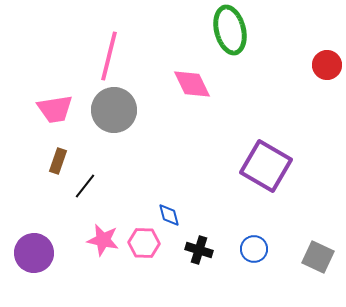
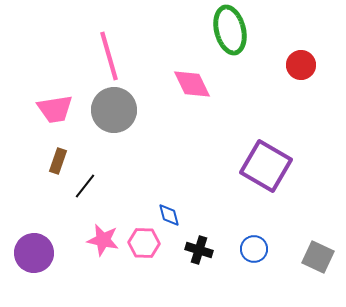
pink line: rotated 30 degrees counterclockwise
red circle: moved 26 px left
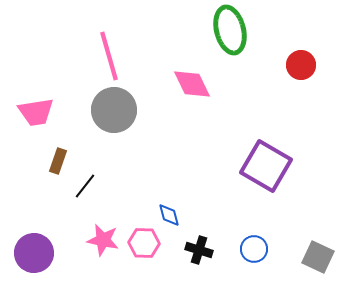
pink trapezoid: moved 19 px left, 3 px down
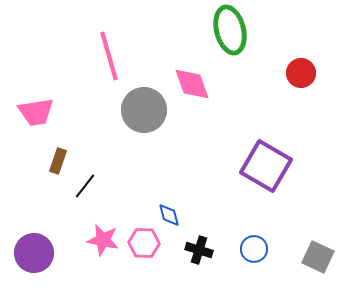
red circle: moved 8 px down
pink diamond: rotated 6 degrees clockwise
gray circle: moved 30 px right
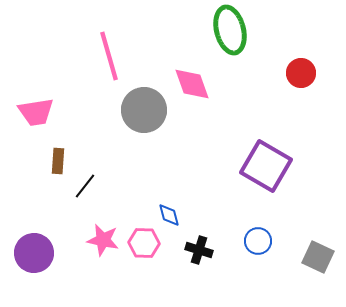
brown rectangle: rotated 15 degrees counterclockwise
blue circle: moved 4 px right, 8 px up
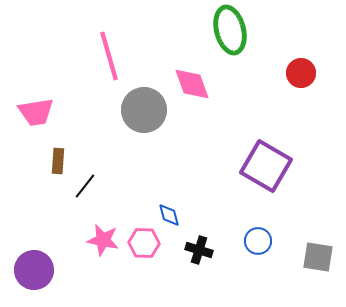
purple circle: moved 17 px down
gray square: rotated 16 degrees counterclockwise
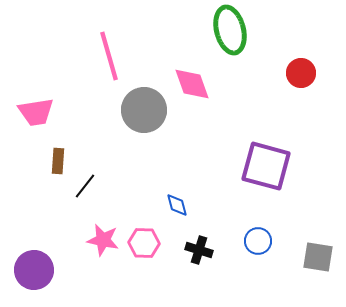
purple square: rotated 15 degrees counterclockwise
blue diamond: moved 8 px right, 10 px up
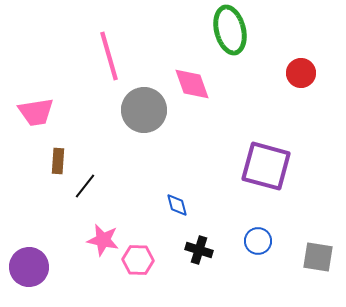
pink hexagon: moved 6 px left, 17 px down
purple circle: moved 5 px left, 3 px up
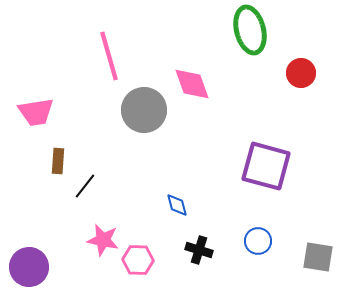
green ellipse: moved 20 px right
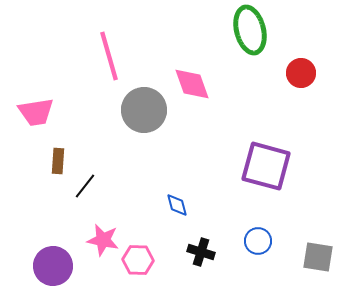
black cross: moved 2 px right, 2 px down
purple circle: moved 24 px right, 1 px up
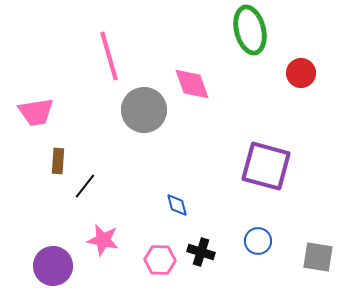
pink hexagon: moved 22 px right
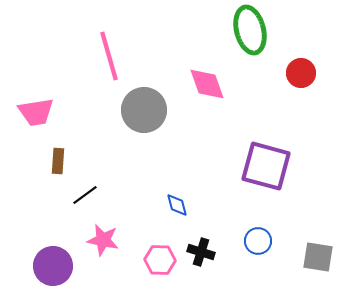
pink diamond: moved 15 px right
black line: moved 9 px down; rotated 16 degrees clockwise
